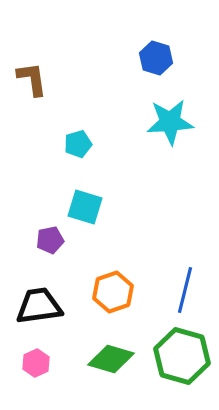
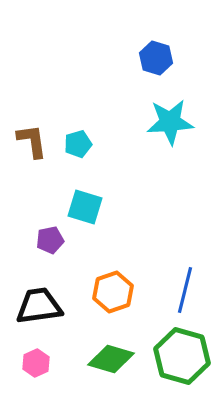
brown L-shape: moved 62 px down
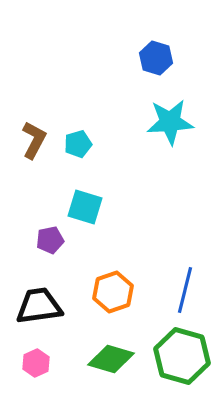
brown L-shape: moved 2 px right, 1 px up; rotated 36 degrees clockwise
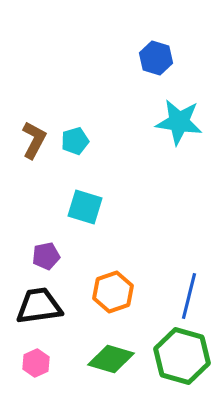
cyan star: moved 9 px right; rotated 12 degrees clockwise
cyan pentagon: moved 3 px left, 3 px up
purple pentagon: moved 4 px left, 16 px down
blue line: moved 4 px right, 6 px down
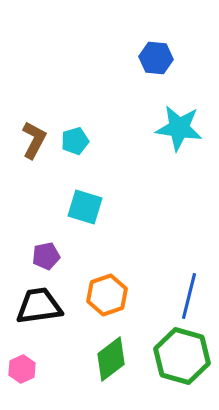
blue hexagon: rotated 12 degrees counterclockwise
cyan star: moved 6 px down
orange hexagon: moved 6 px left, 3 px down
green diamond: rotated 54 degrees counterclockwise
pink hexagon: moved 14 px left, 6 px down
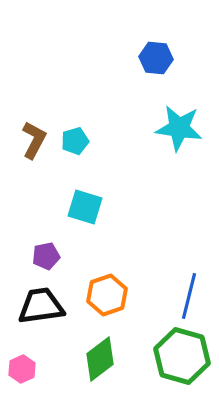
black trapezoid: moved 2 px right
green diamond: moved 11 px left
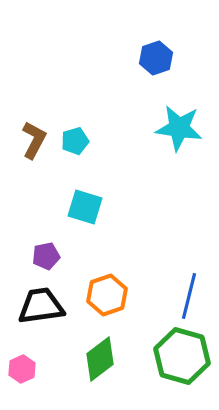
blue hexagon: rotated 24 degrees counterclockwise
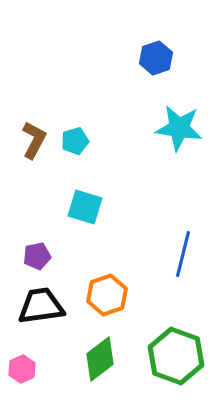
purple pentagon: moved 9 px left
blue line: moved 6 px left, 42 px up
green hexagon: moved 6 px left; rotated 4 degrees clockwise
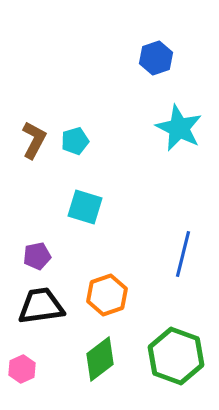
cyan star: rotated 18 degrees clockwise
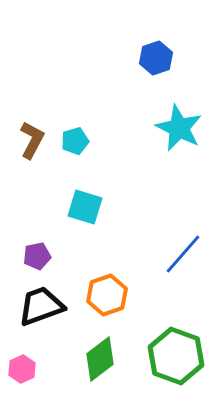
brown L-shape: moved 2 px left
blue line: rotated 27 degrees clockwise
black trapezoid: rotated 12 degrees counterclockwise
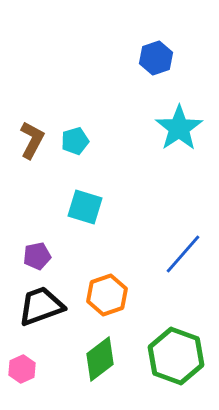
cyan star: rotated 12 degrees clockwise
